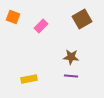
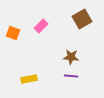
orange square: moved 16 px down
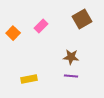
orange square: rotated 24 degrees clockwise
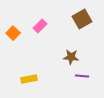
pink rectangle: moved 1 px left
purple line: moved 11 px right
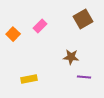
brown square: moved 1 px right
orange square: moved 1 px down
purple line: moved 2 px right, 1 px down
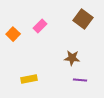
brown square: rotated 24 degrees counterclockwise
brown star: moved 1 px right, 1 px down
purple line: moved 4 px left, 3 px down
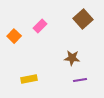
brown square: rotated 12 degrees clockwise
orange square: moved 1 px right, 2 px down
purple line: rotated 16 degrees counterclockwise
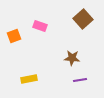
pink rectangle: rotated 64 degrees clockwise
orange square: rotated 24 degrees clockwise
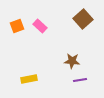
pink rectangle: rotated 24 degrees clockwise
orange square: moved 3 px right, 10 px up
brown star: moved 3 px down
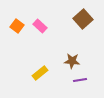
orange square: rotated 32 degrees counterclockwise
yellow rectangle: moved 11 px right, 6 px up; rotated 28 degrees counterclockwise
